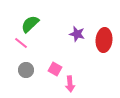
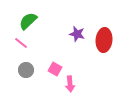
green semicircle: moved 2 px left, 3 px up
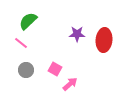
purple star: rotated 14 degrees counterclockwise
pink arrow: rotated 126 degrees counterclockwise
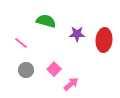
green semicircle: moved 18 px right; rotated 60 degrees clockwise
pink square: moved 1 px left; rotated 16 degrees clockwise
pink arrow: moved 1 px right
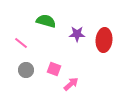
pink square: rotated 24 degrees counterclockwise
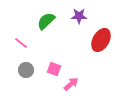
green semicircle: rotated 60 degrees counterclockwise
purple star: moved 2 px right, 18 px up
red ellipse: moved 3 px left; rotated 25 degrees clockwise
